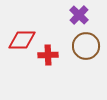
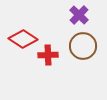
red diamond: moved 1 px right, 1 px up; rotated 32 degrees clockwise
brown circle: moved 3 px left
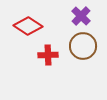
purple cross: moved 2 px right, 1 px down
red diamond: moved 5 px right, 13 px up
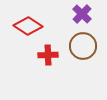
purple cross: moved 1 px right, 2 px up
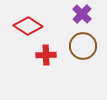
red cross: moved 2 px left
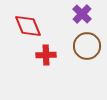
red diamond: rotated 36 degrees clockwise
brown circle: moved 4 px right
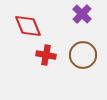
brown circle: moved 4 px left, 9 px down
red cross: rotated 12 degrees clockwise
